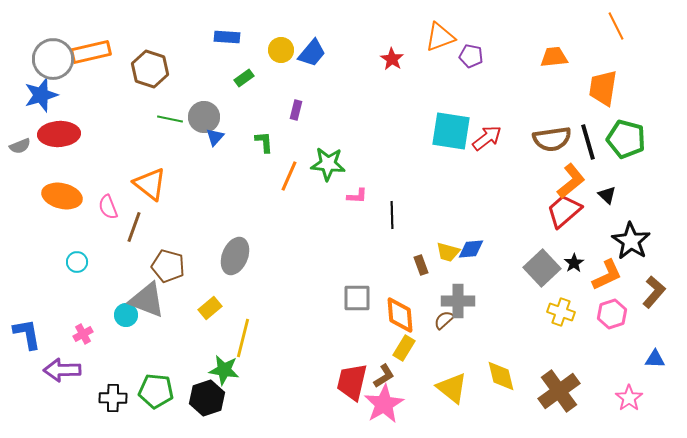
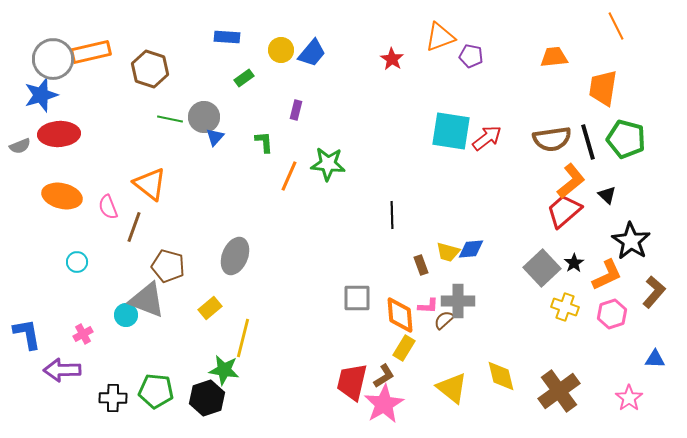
pink L-shape at (357, 196): moved 71 px right, 110 px down
yellow cross at (561, 312): moved 4 px right, 5 px up
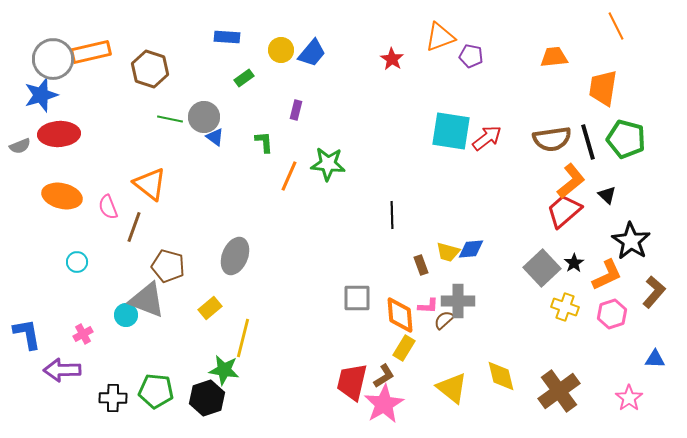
blue triangle at (215, 137): rotated 36 degrees counterclockwise
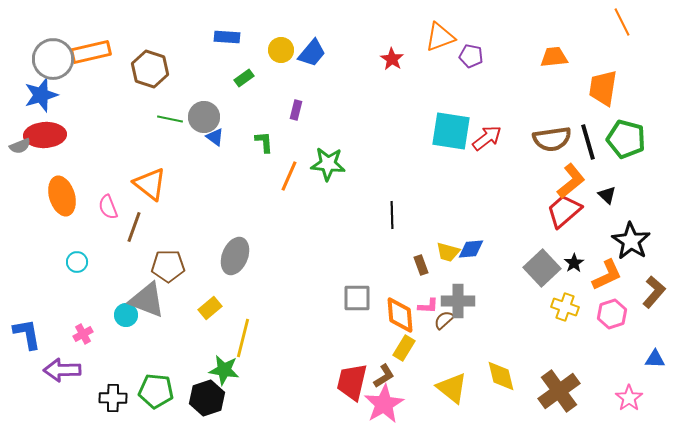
orange line at (616, 26): moved 6 px right, 4 px up
red ellipse at (59, 134): moved 14 px left, 1 px down
orange ellipse at (62, 196): rotated 60 degrees clockwise
brown pentagon at (168, 266): rotated 16 degrees counterclockwise
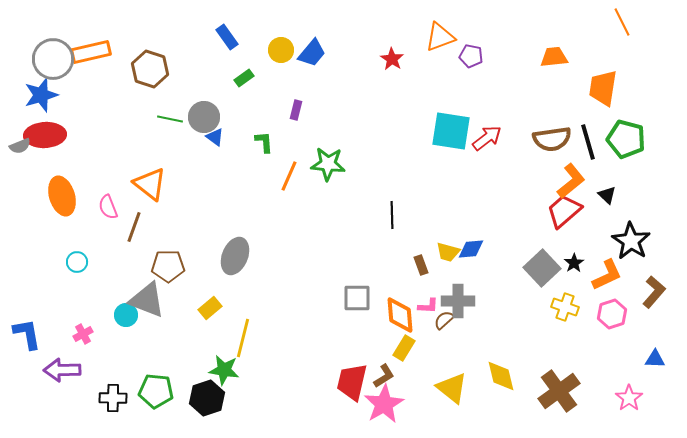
blue rectangle at (227, 37): rotated 50 degrees clockwise
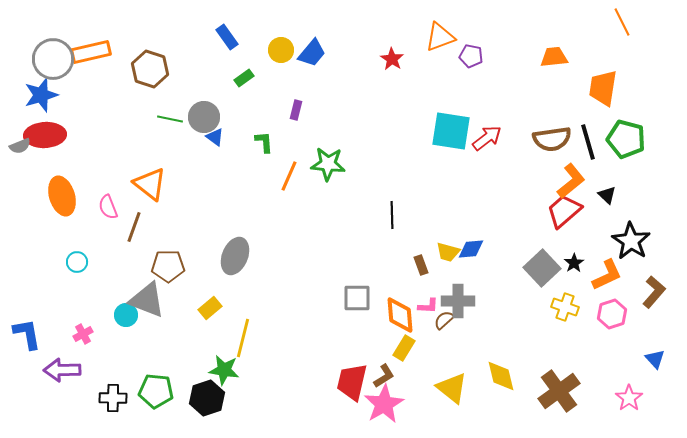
blue triangle at (655, 359): rotated 45 degrees clockwise
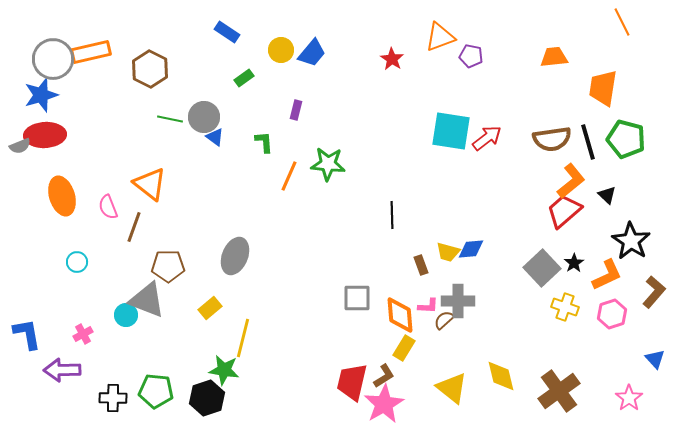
blue rectangle at (227, 37): moved 5 px up; rotated 20 degrees counterclockwise
brown hexagon at (150, 69): rotated 9 degrees clockwise
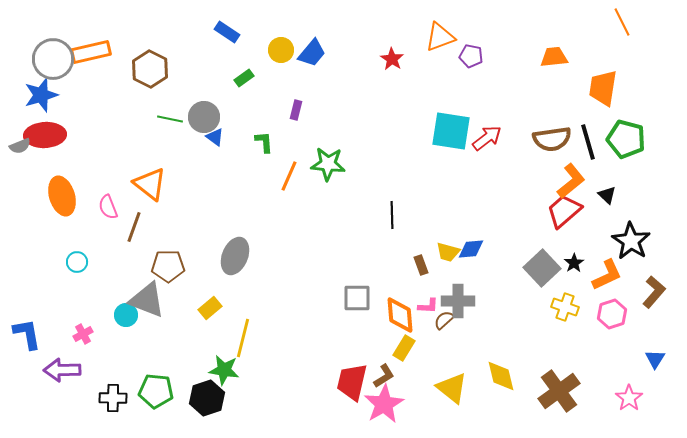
blue triangle at (655, 359): rotated 15 degrees clockwise
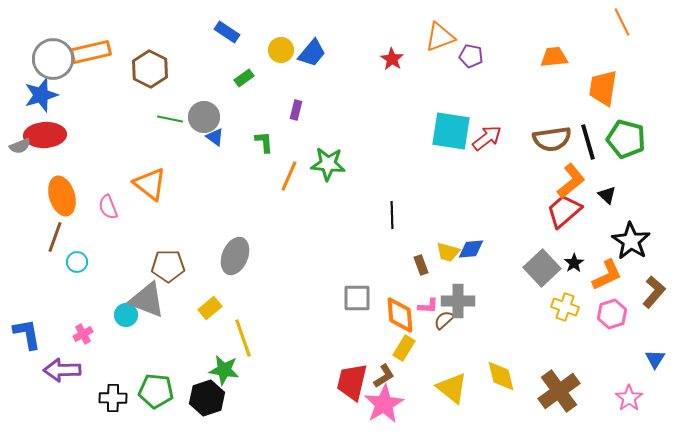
brown line at (134, 227): moved 79 px left, 10 px down
yellow line at (243, 338): rotated 33 degrees counterclockwise
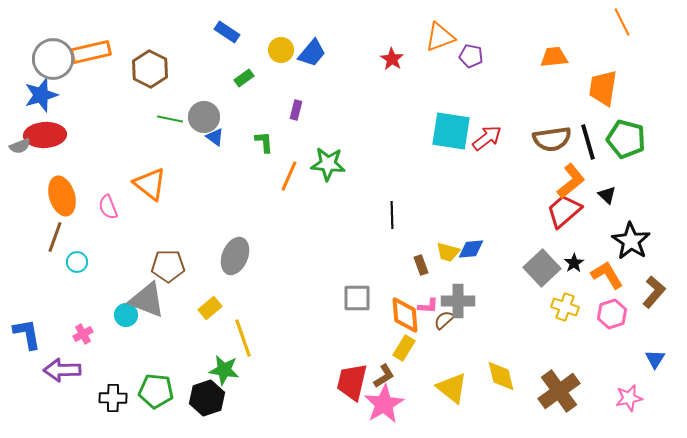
orange L-shape at (607, 275): rotated 96 degrees counterclockwise
orange diamond at (400, 315): moved 5 px right
pink star at (629, 398): rotated 24 degrees clockwise
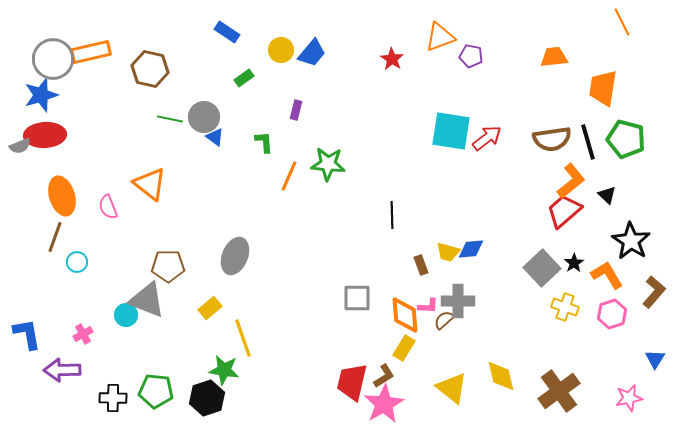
brown hexagon at (150, 69): rotated 15 degrees counterclockwise
